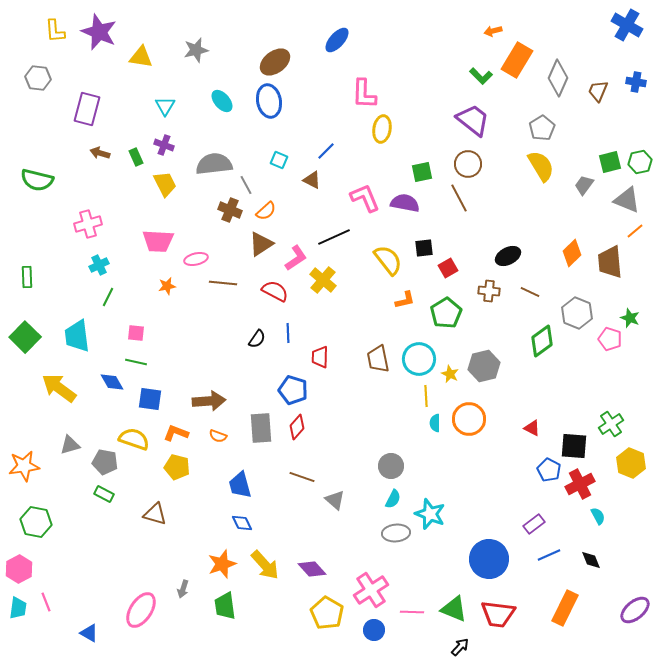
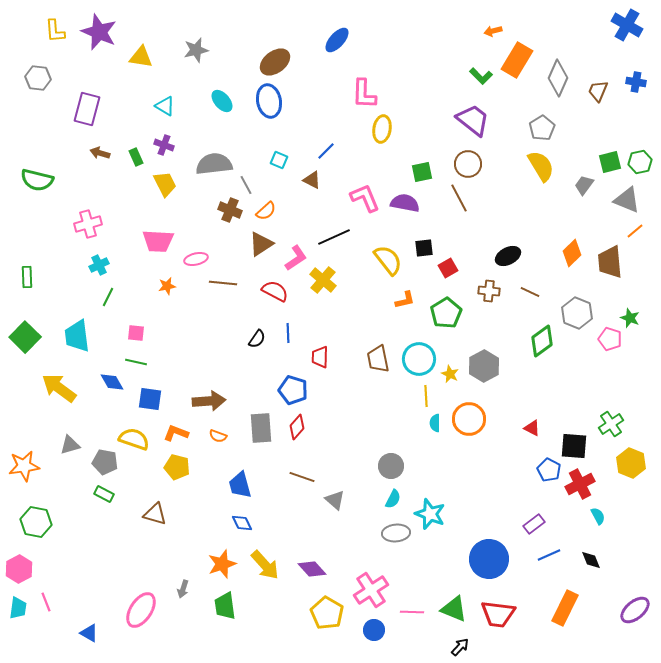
cyan triangle at (165, 106): rotated 30 degrees counterclockwise
gray hexagon at (484, 366): rotated 16 degrees counterclockwise
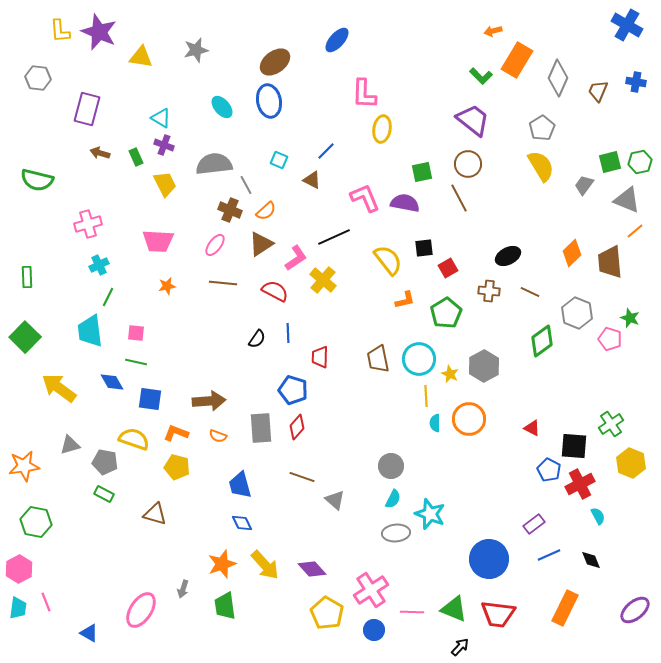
yellow L-shape at (55, 31): moved 5 px right
cyan ellipse at (222, 101): moved 6 px down
cyan triangle at (165, 106): moved 4 px left, 12 px down
pink ellipse at (196, 259): moved 19 px right, 14 px up; rotated 40 degrees counterclockwise
cyan trapezoid at (77, 336): moved 13 px right, 5 px up
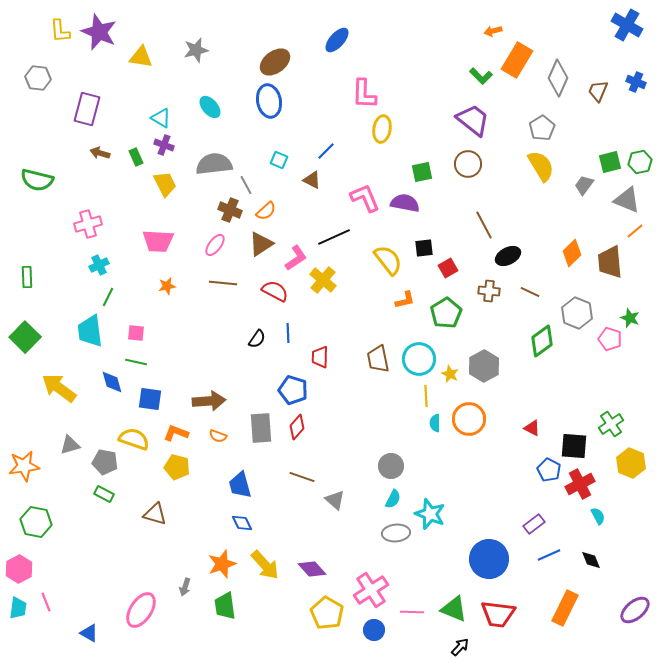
blue cross at (636, 82): rotated 12 degrees clockwise
cyan ellipse at (222, 107): moved 12 px left
brown line at (459, 198): moved 25 px right, 27 px down
blue diamond at (112, 382): rotated 15 degrees clockwise
gray arrow at (183, 589): moved 2 px right, 2 px up
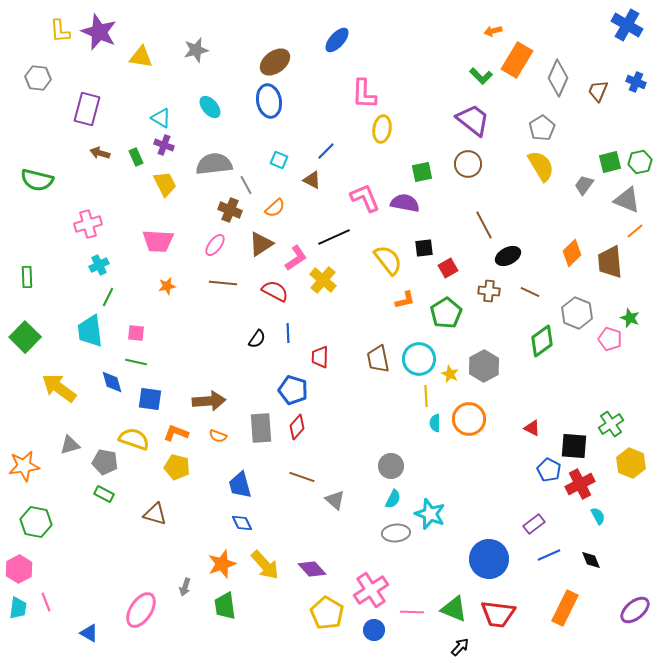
orange semicircle at (266, 211): moved 9 px right, 3 px up
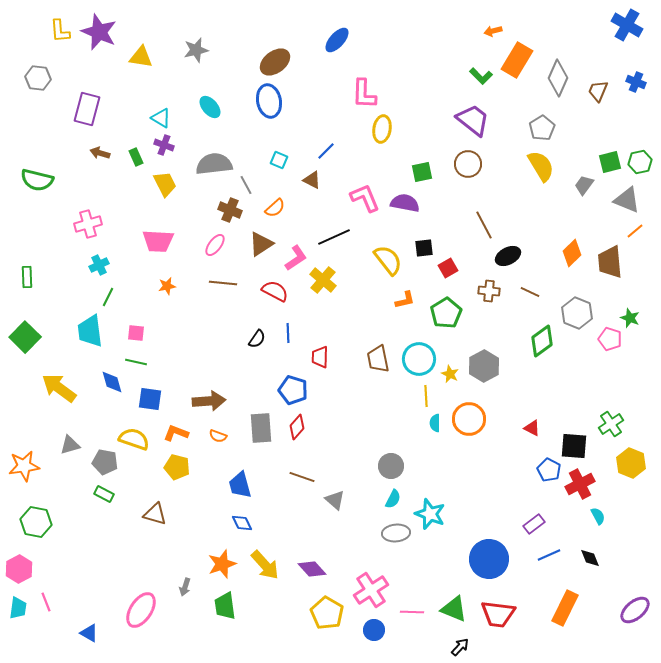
black diamond at (591, 560): moved 1 px left, 2 px up
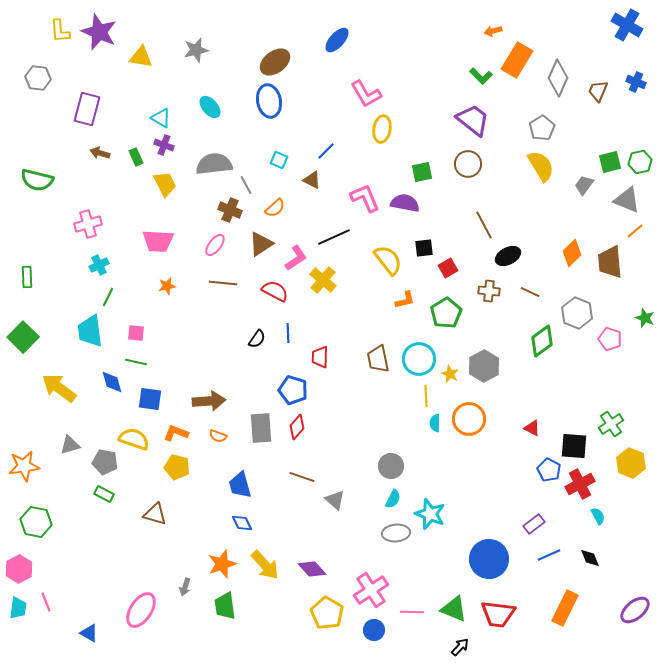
pink L-shape at (364, 94): moved 2 px right; rotated 32 degrees counterclockwise
green star at (630, 318): moved 15 px right
green square at (25, 337): moved 2 px left
